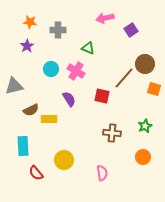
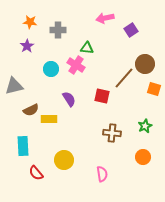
green triangle: moved 1 px left; rotated 16 degrees counterclockwise
pink cross: moved 6 px up
pink semicircle: moved 1 px down
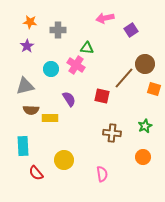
gray triangle: moved 11 px right
brown semicircle: rotated 28 degrees clockwise
yellow rectangle: moved 1 px right, 1 px up
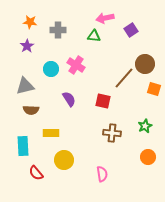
green triangle: moved 7 px right, 12 px up
red square: moved 1 px right, 5 px down
yellow rectangle: moved 1 px right, 15 px down
orange circle: moved 5 px right
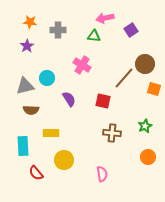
pink cross: moved 6 px right
cyan circle: moved 4 px left, 9 px down
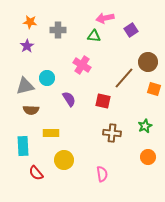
brown circle: moved 3 px right, 2 px up
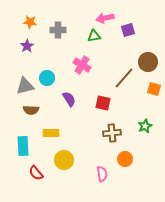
purple square: moved 3 px left; rotated 16 degrees clockwise
green triangle: rotated 16 degrees counterclockwise
red square: moved 2 px down
brown cross: rotated 12 degrees counterclockwise
orange circle: moved 23 px left, 2 px down
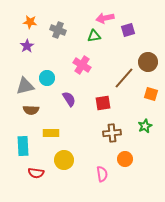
gray cross: rotated 21 degrees clockwise
orange square: moved 3 px left, 5 px down
red square: rotated 21 degrees counterclockwise
red semicircle: rotated 42 degrees counterclockwise
